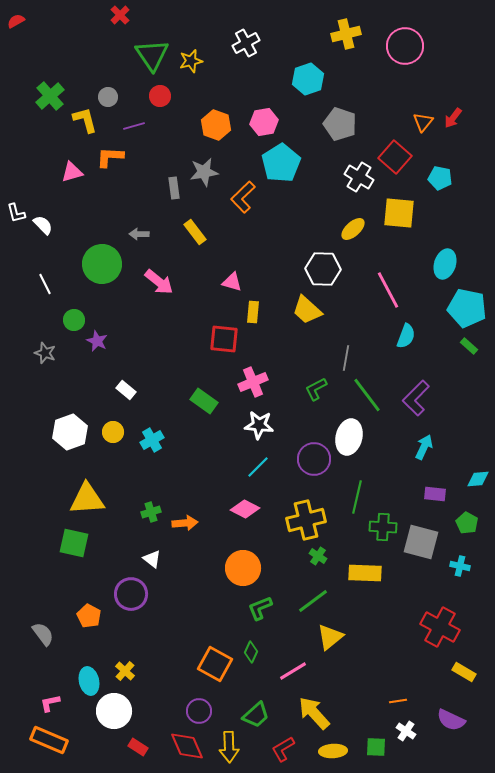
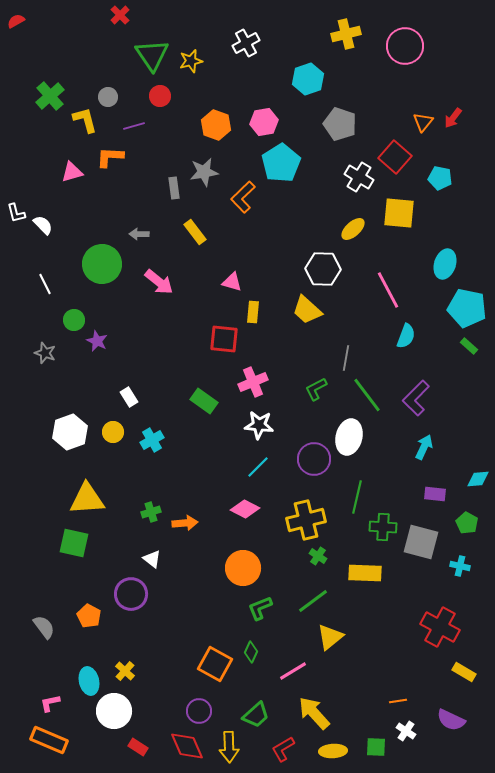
white rectangle at (126, 390): moved 3 px right, 7 px down; rotated 18 degrees clockwise
gray semicircle at (43, 634): moved 1 px right, 7 px up
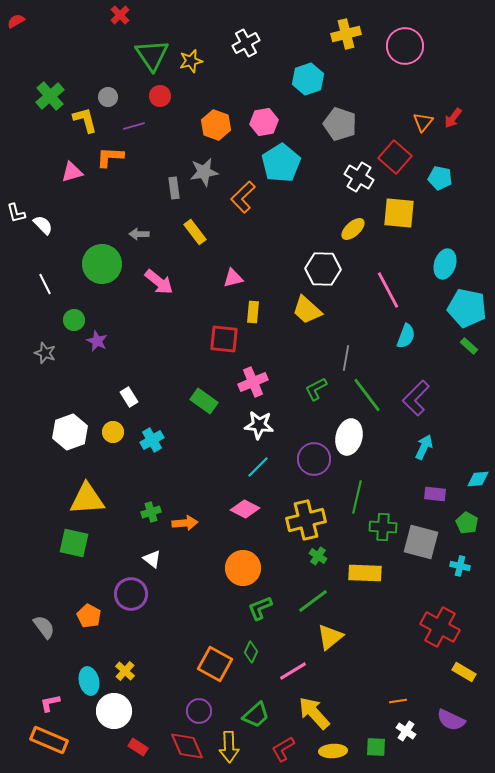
pink triangle at (232, 282): moved 1 px right, 4 px up; rotated 30 degrees counterclockwise
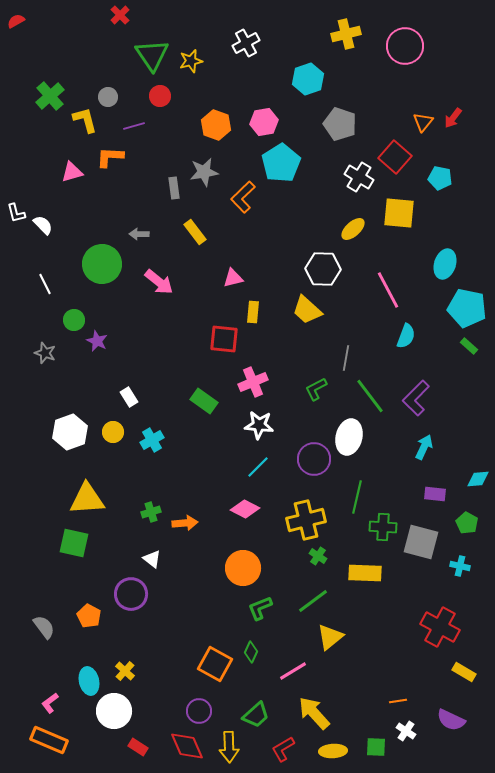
green line at (367, 395): moved 3 px right, 1 px down
pink L-shape at (50, 703): rotated 25 degrees counterclockwise
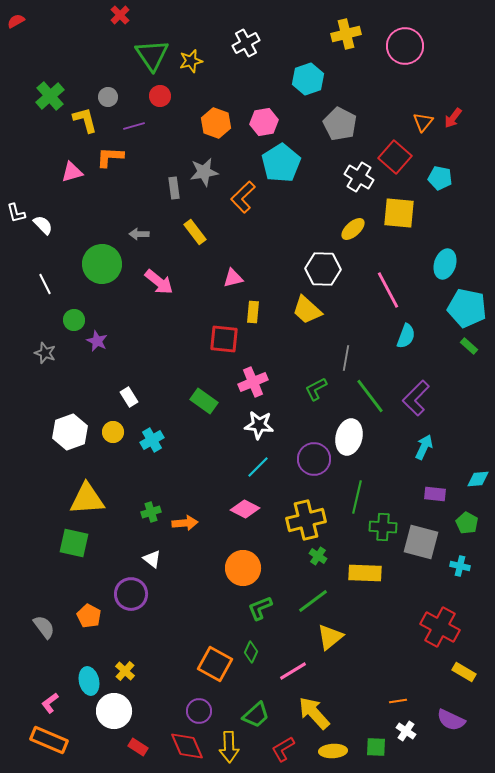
gray pentagon at (340, 124): rotated 8 degrees clockwise
orange hexagon at (216, 125): moved 2 px up
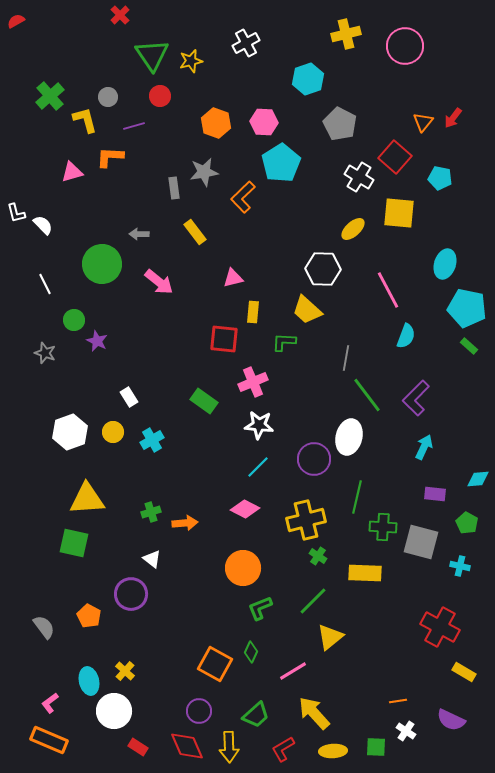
pink hexagon at (264, 122): rotated 12 degrees clockwise
green L-shape at (316, 389): moved 32 px left, 47 px up; rotated 30 degrees clockwise
green line at (370, 396): moved 3 px left, 1 px up
green line at (313, 601): rotated 8 degrees counterclockwise
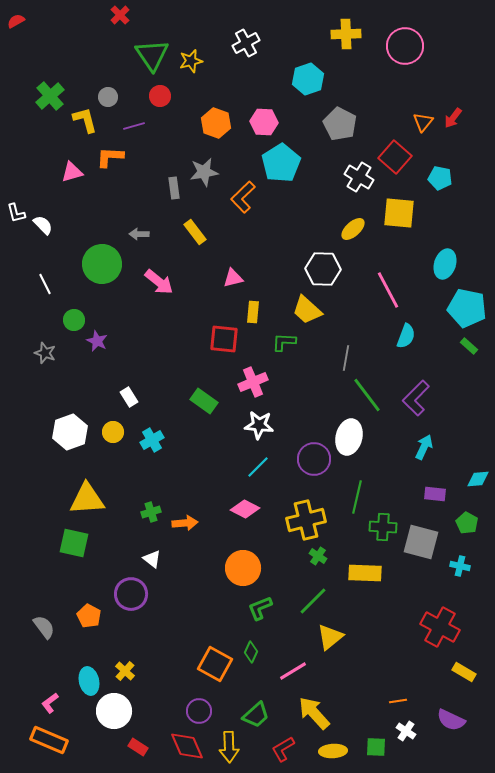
yellow cross at (346, 34): rotated 12 degrees clockwise
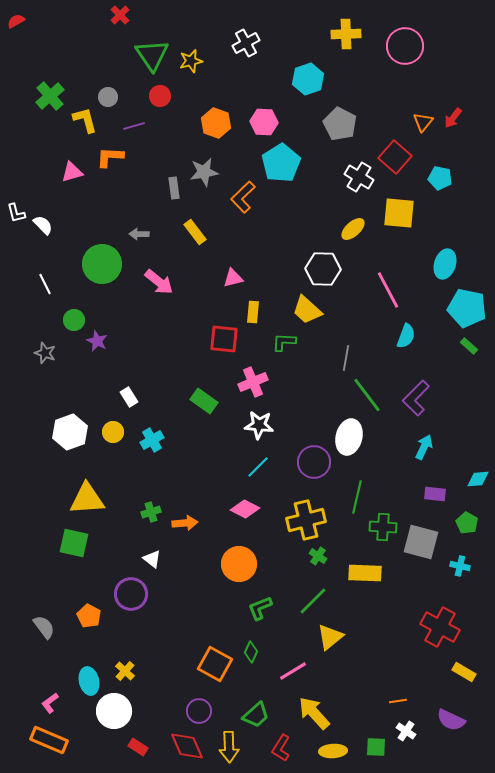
purple circle at (314, 459): moved 3 px down
orange circle at (243, 568): moved 4 px left, 4 px up
red L-shape at (283, 749): moved 2 px left, 1 px up; rotated 28 degrees counterclockwise
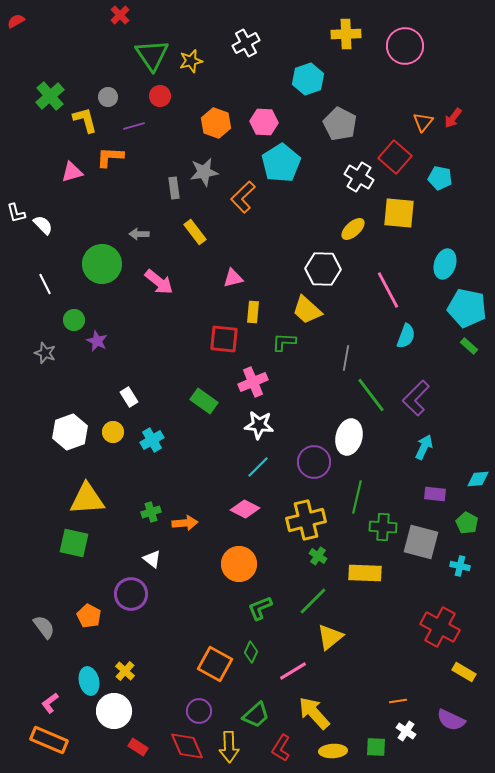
green line at (367, 395): moved 4 px right
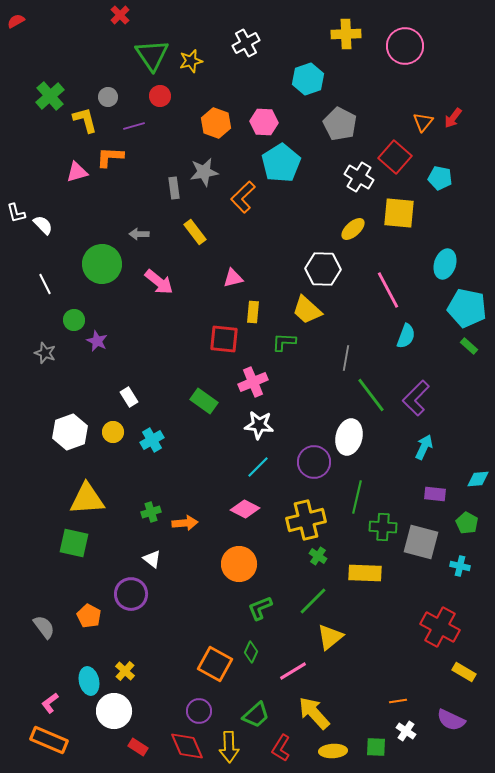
pink triangle at (72, 172): moved 5 px right
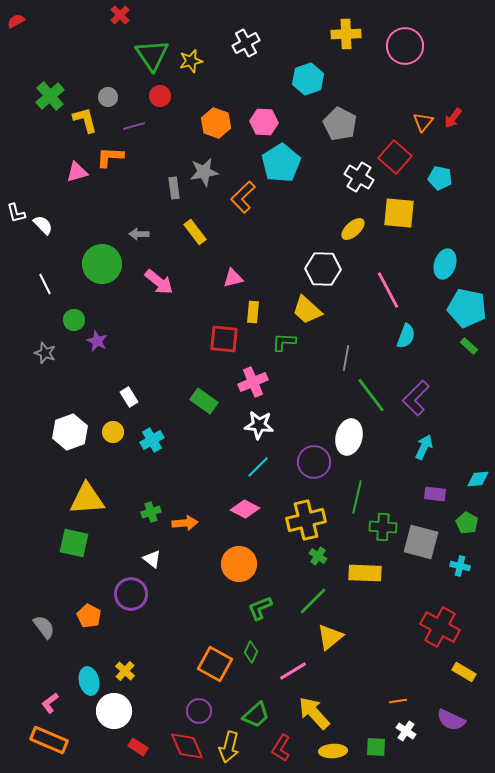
yellow arrow at (229, 747): rotated 16 degrees clockwise
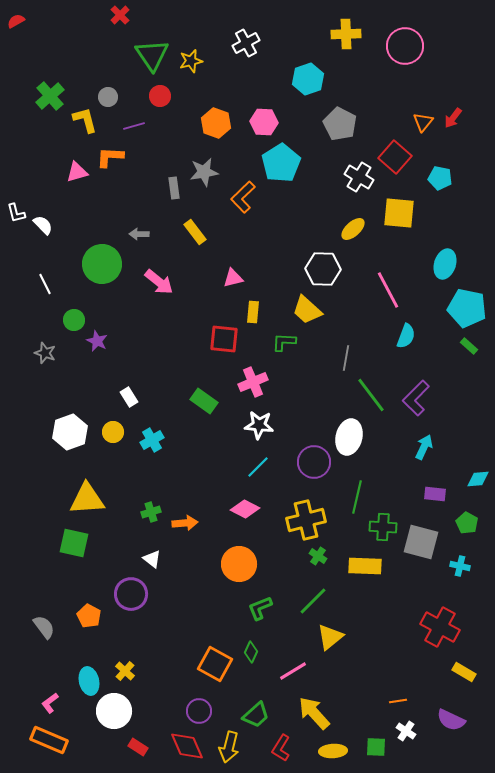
yellow rectangle at (365, 573): moved 7 px up
